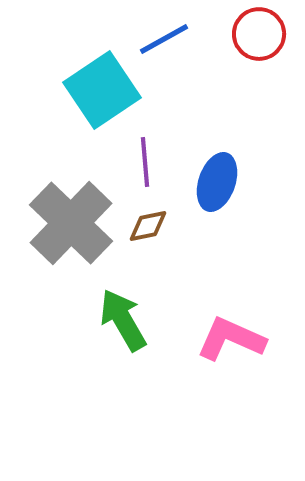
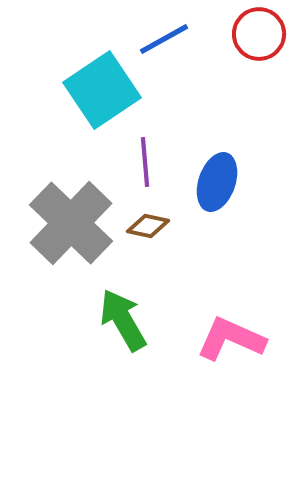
brown diamond: rotated 24 degrees clockwise
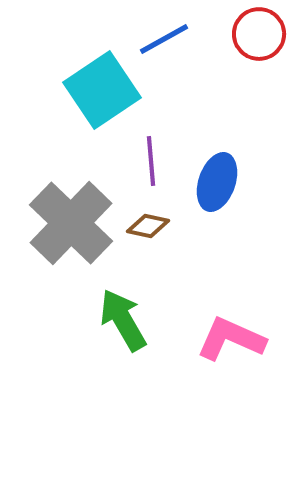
purple line: moved 6 px right, 1 px up
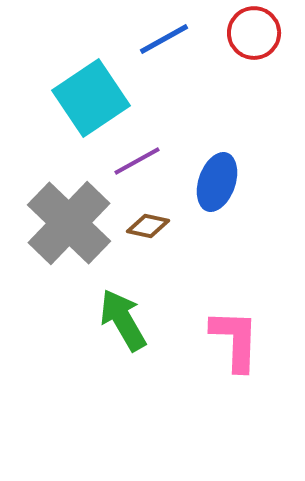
red circle: moved 5 px left, 1 px up
cyan square: moved 11 px left, 8 px down
purple line: moved 14 px left; rotated 66 degrees clockwise
gray cross: moved 2 px left
pink L-shape: moved 4 px right, 1 px down; rotated 68 degrees clockwise
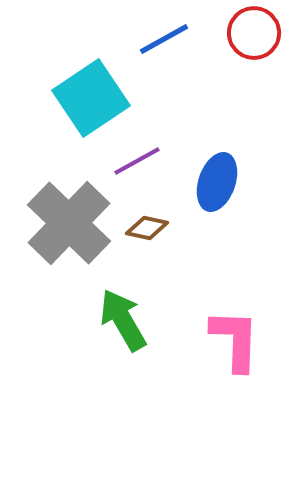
brown diamond: moved 1 px left, 2 px down
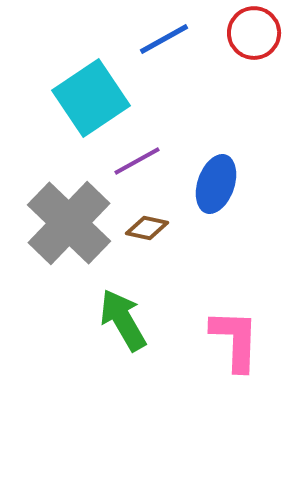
blue ellipse: moved 1 px left, 2 px down
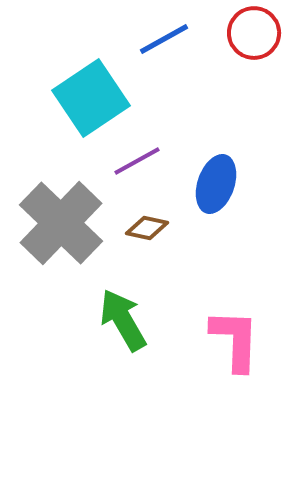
gray cross: moved 8 px left
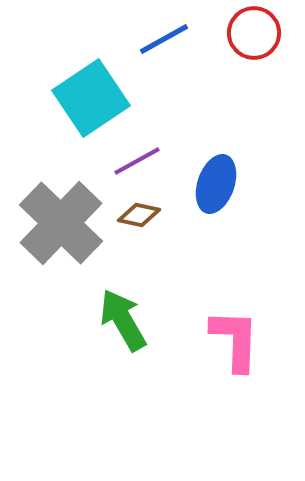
brown diamond: moved 8 px left, 13 px up
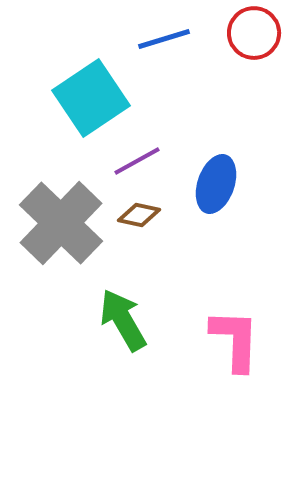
blue line: rotated 12 degrees clockwise
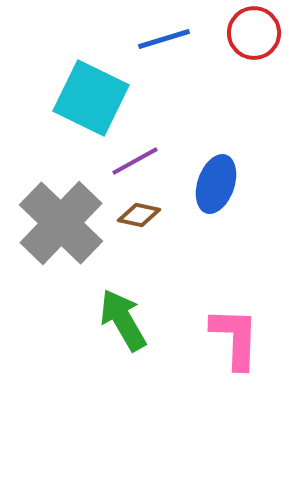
cyan square: rotated 30 degrees counterclockwise
purple line: moved 2 px left
pink L-shape: moved 2 px up
